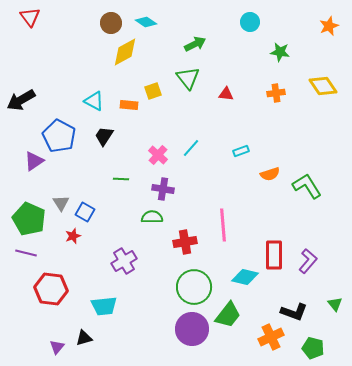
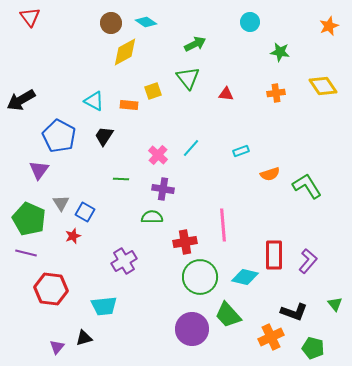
purple triangle at (34, 161): moved 5 px right, 9 px down; rotated 20 degrees counterclockwise
green circle at (194, 287): moved 6 px right, 10 px up
green trapezoid at (228, 315): rotated 100 degrees clockwise
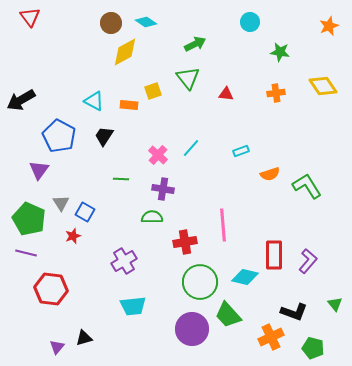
green circle at (200, 277): moved 5 px down
cyan trapezoid at (104, 306): moved 29 px right
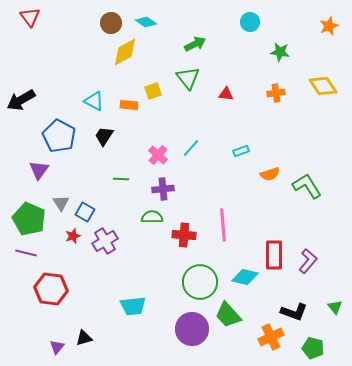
purple cross at (163, 189): rotated 15 degrees counterclockwise
red cross at (185, 242): moved 1 px left, 7 px up; rotated 15 degrees clockwise
purple cross at (124, 261): moved 19 px left, 20 px up
green triangle at (335, 304): moved 3 px down
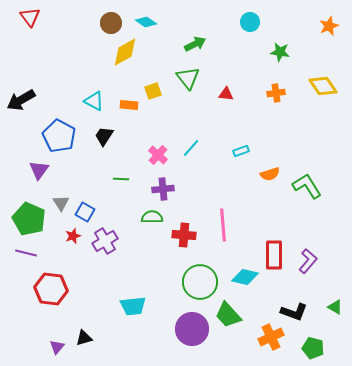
green triangle at (335, 307): rotated 21 degrees counterclockwise
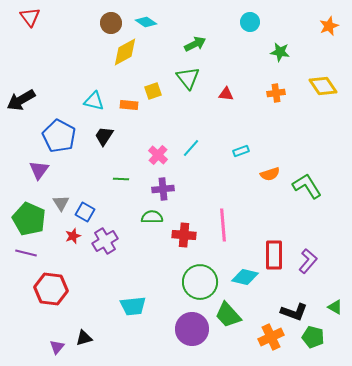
cyan triangle at (94, 101): rotated 15 degrees counterclockwise
green pentagon at (313, 348): moved 11 px up
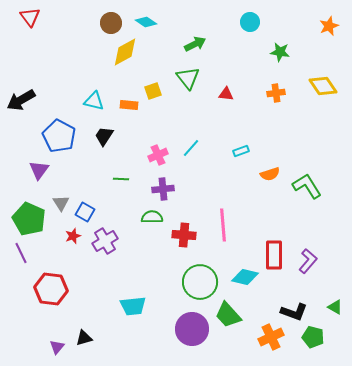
pink cross at (158, 155): rotated 24 degrees clockwise
purple line at (26, 253): moved 5 px left; rotated 50 degrees clockwise
